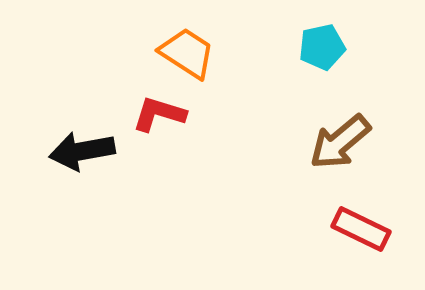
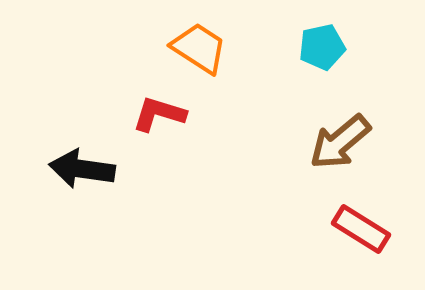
orange trapezoid: moved 12 px right, 5 px up
black arrow: moved 18 px down; rotated 18 degrees clockwise
red rectangle: rotated 6 degrees clockwise
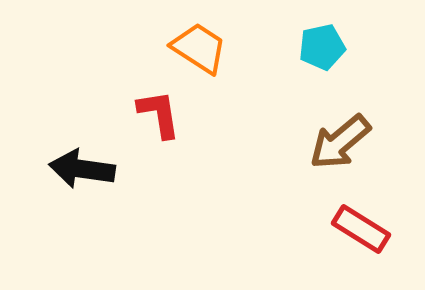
red L-shape: rotated 64 degrees clockwise
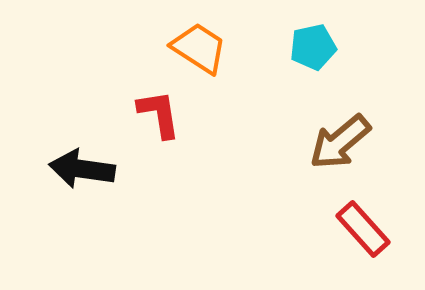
cyan pentagon: moved 9 px left
red rectangle: moved 2 px right; rotated 16 degrees clockwise
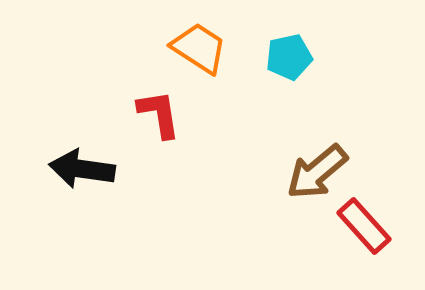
cyan pentagon: moved 24 px left, 10 px down
brown arrow: moved 23 px left, 30 px down
red rectangle: moved 1 px right, 3 px up
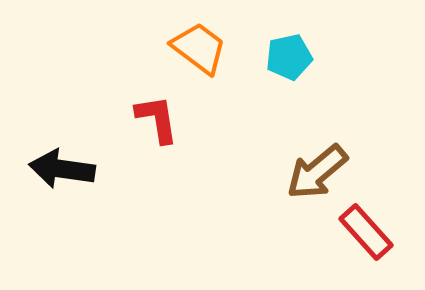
orange trapezoid: rotated 4 degrees clockwise
red L-shape: moved 2 px left, 5 px down
black arrow: moved 20 px left
red rectangle: moved 2 px right, 6 px down
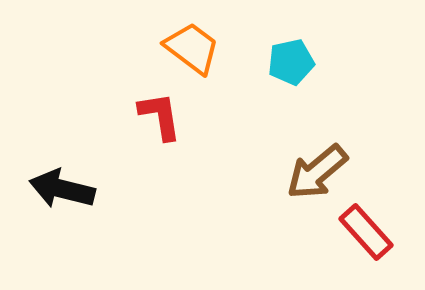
orange trapezoid: moved 7 px left
cyan pentagon: moved 2 px right, 5 px down
red L-shape: moved 3 px right, 3 px up
black arrow: moved 20 px down; rotated 6 degrees clockwise
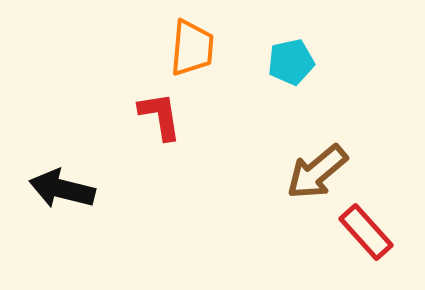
orange trapezoid: rotated 58 degrees clockwise
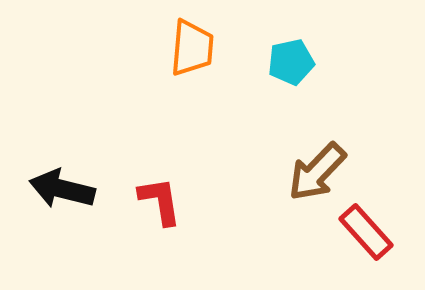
red L-shape: moved 85 px down
brown arrow: rotated 6 degrees counterclockwise
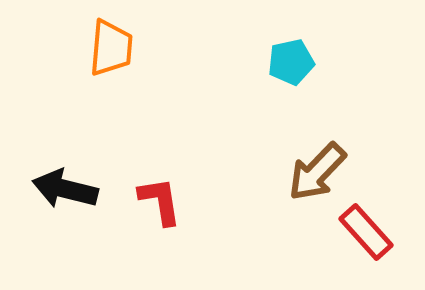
orange trapezoid: moved 81 px left
black arrow: moved 3 px right
